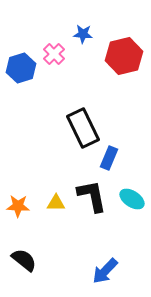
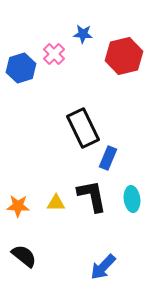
blue rectangle: moved 1 px left
cyan ellipse: rotated 50 degrees clockwise
black semicircle: moved 4 px up
blue arrow: moved 2 px left, 4 px up
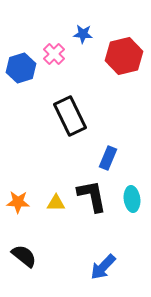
black rectangle: moved 13 px left, 12 px up
orange star: moved 4 px up
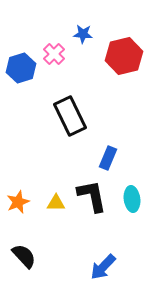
orange star: rotated 25 degrees counterclockwise
black semicircle: rotated 8 degrees clockwise
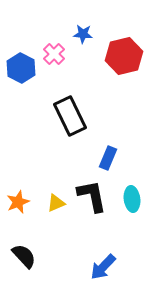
blue hexagon: rotated 16 degrees counterclockwise
yellow triangle: rotated 24 degrees counterclockwise
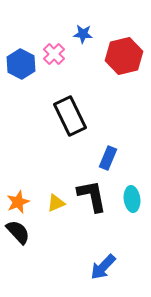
blue hexagon: moved 4 px up
black semicircle: moved 6 px left, 24 px up
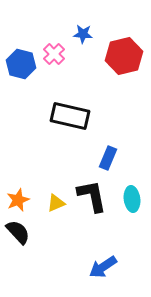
blue hexagon: rotated 12 degrees counterclockwise
black rectangle: rotated 51 degrees counterclockwise
orange star: moved 2 px up
blue arrow: rotated 12 degrees clockwise
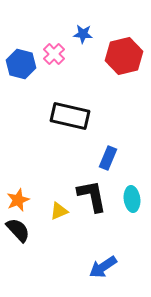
yellow triangle: moved 3 px right, 8 px down
black semicircle: moved 2 px up
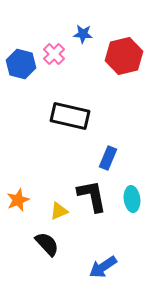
black semicircle: moved 29 px right, 14 px down
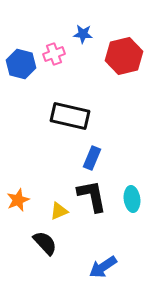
pink cross: rotated 25 degrees clockwise
blue rectangle: moved 16 px left
black semicircle: moved 2 px left, 1 px up
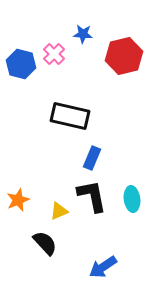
pink cross: rotated 25 degrees counterclockwise
